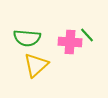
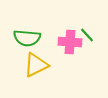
yellow triangle: rotated 16 degrees clockwise
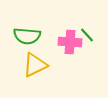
green semicircle: moved 2 px up
yellow triangle: moved 1 px left
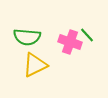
green semicircle: moved 1 px down
pink cross: rotated 15 degrees clockwise
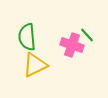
green semicircle: rotated 80 degrees clockwise
pink cross: moved 2 px right, 3 px down
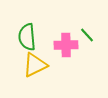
pink cross: moved 6 px left; rotated 20 degrees counterclockwise
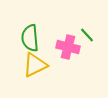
green semicircle: moved 3 px right, 1 px down
pink cross: moved 2 px right, 2 px down; rotated 15 degrees clockwise
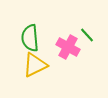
pink cross: rotated 15 degrees clockwise
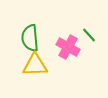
green line: moved 2 px right
yellow triangle: rotated 24 degrees clockwise
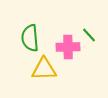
pink cross: rotated 30 degrees counterclockwise
yellow triangle: moved 9 px right, 4 px down
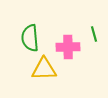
green line: moved 5 px right, 1 px up; rotated 28 degrees clockwise
